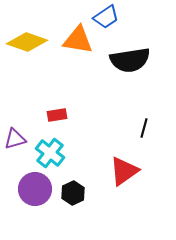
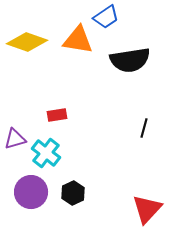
cyan cross: moved 4 px left
red triangle: moved 23 px right, 38 px down; rotated 12 degrees counterclockwise
purple circle: moved 4 px left, 3 px down
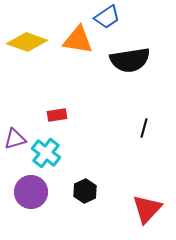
blue trapezoid: moved 1 px right
black hexagon: moved 12 px right, 2 px up
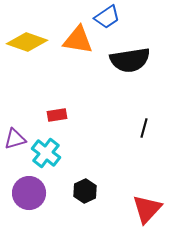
purple circle: moved 2 px left, 1 px down
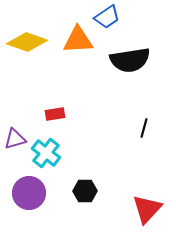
orange triangle: rotated 12 degrees counterclockwise
red rectangle: moved 2 px left, 1 px up
black hexagon: rotated 25 degrees clockwise
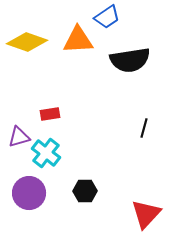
red rectangle: moved 5 px left
purple triangle: moved 4 px right, 2 px up
red triangle: moved 1 px left, 5 px down
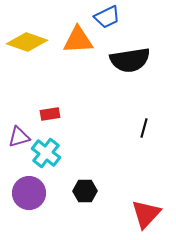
blue trapezoid: rotated 8 degrees clockwise
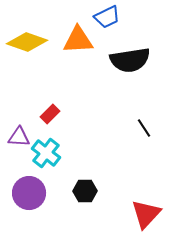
red rectangle: rotated 36 degrees counterclockwise
black line: rotated 48 degrees counterclockwise
purple triangle: rotated 20 degrees clockwise
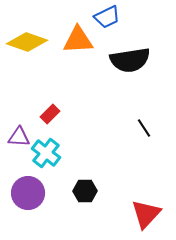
purple circle: moved 1 px left
